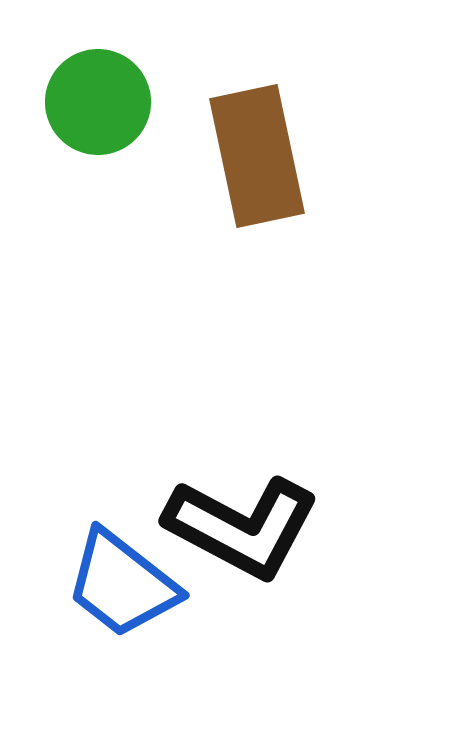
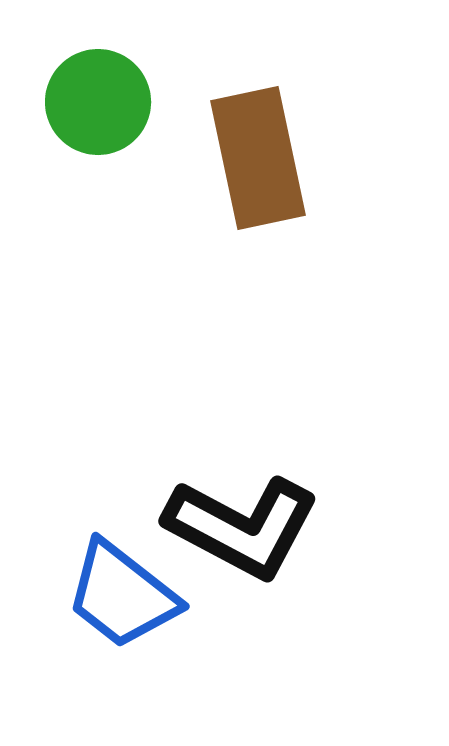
brown rectangle: moved 1 px right, 2 px down
blue trapezoid: moved 11 px down
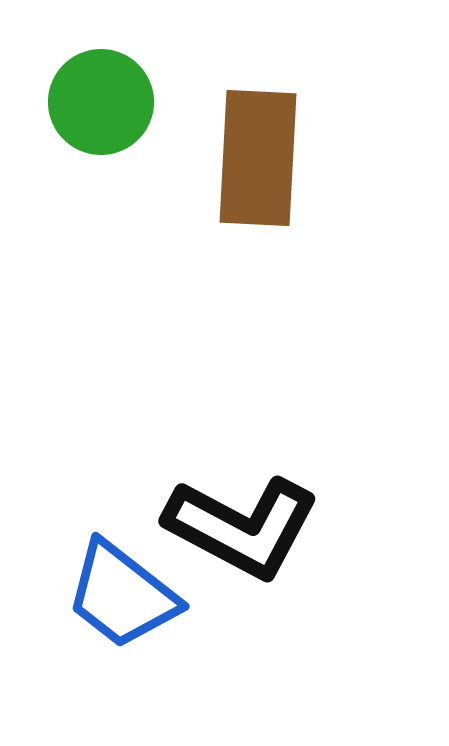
green circle: moved 3 px right
brown rectangle: rotated 15 degrees clockwise
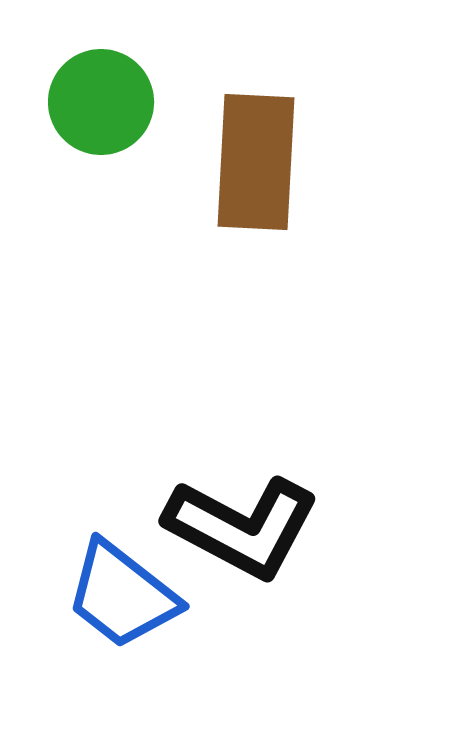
brown rectangle: moved 2 px left, 4 px down
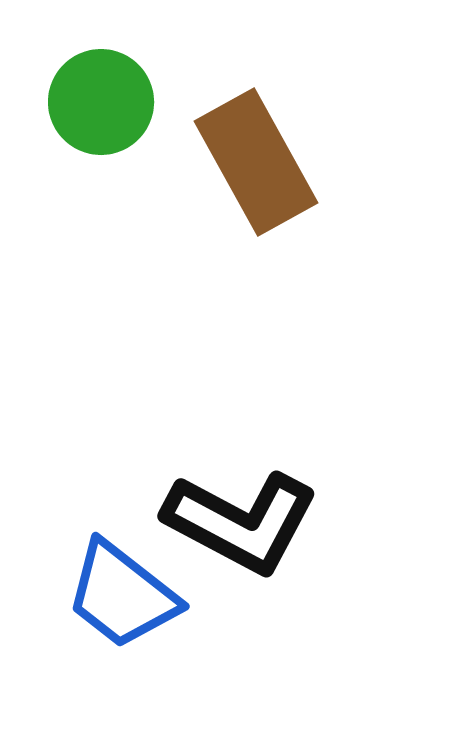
brown rectangle: rotated 32 degrees counterclockwise
black L-shape: moved 1 px left, 5 px up
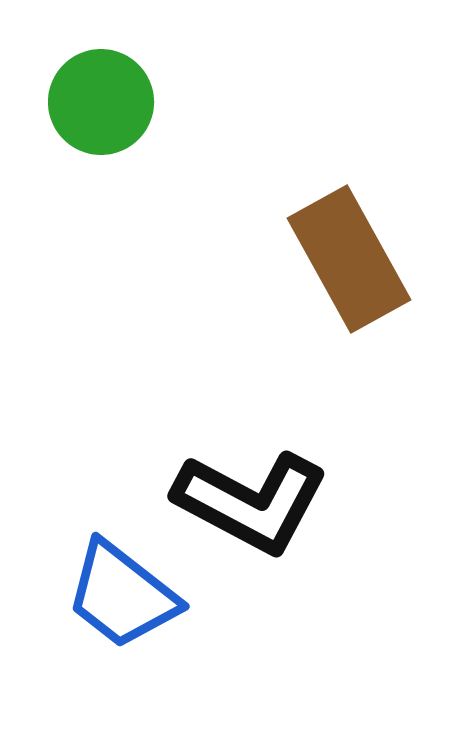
brown rectangle: moved 93 px right, 97 px down
black L-shape: moved 10 px right, 20 px up
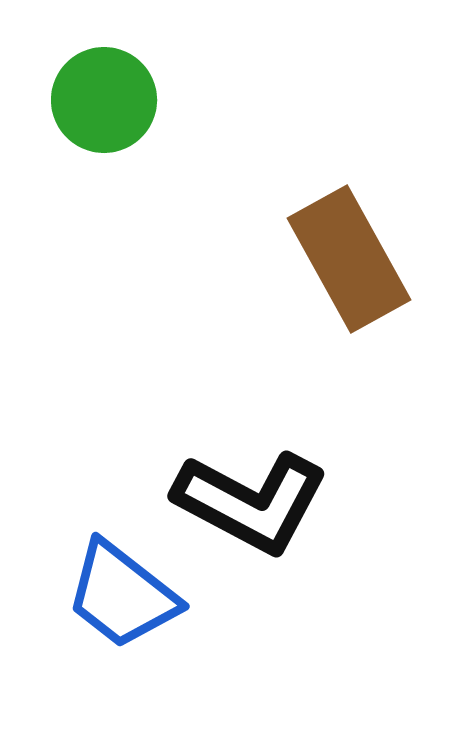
green circle: moved 3 px right, 2 px up
